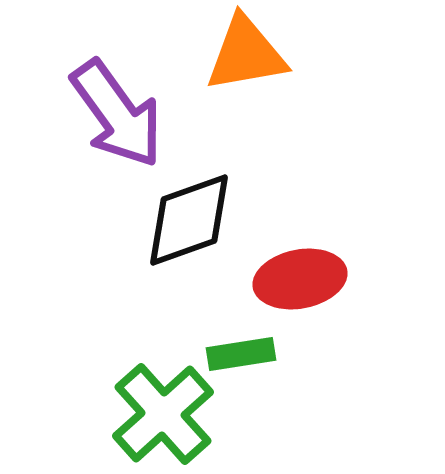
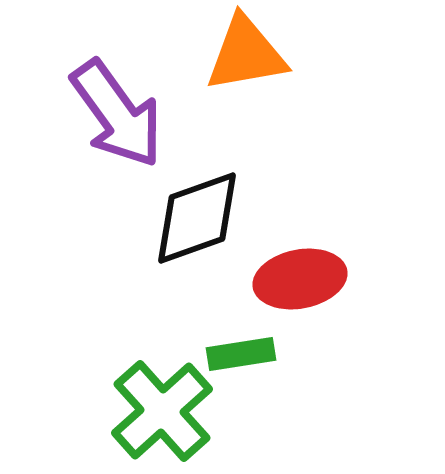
black diamond: moved 8 px right, 2 px up
green cross: moved 1 px left, 3 px up
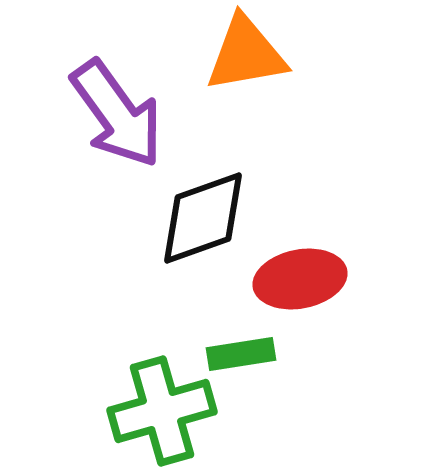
black diamond: moved 6 px right
green cross: rotated 26 degrees clockwise
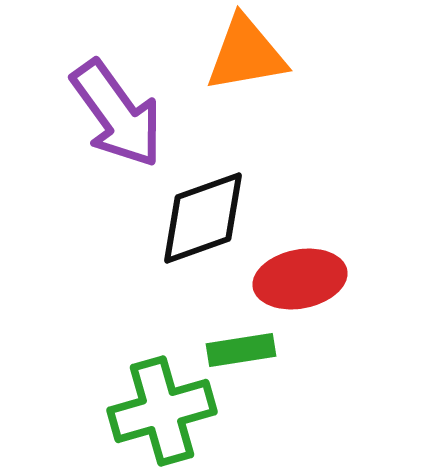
green rectangle: moved 4 px up
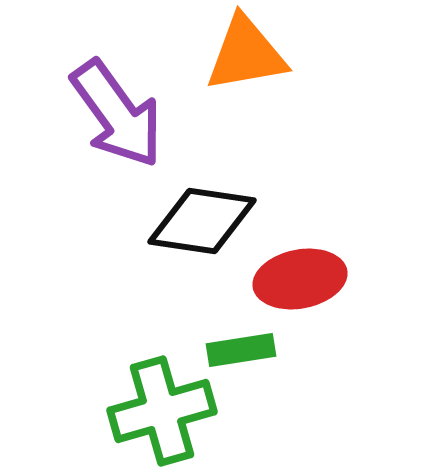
black diamond: moved 1 px left, 3 px down; rotated 28 degrees clockwise
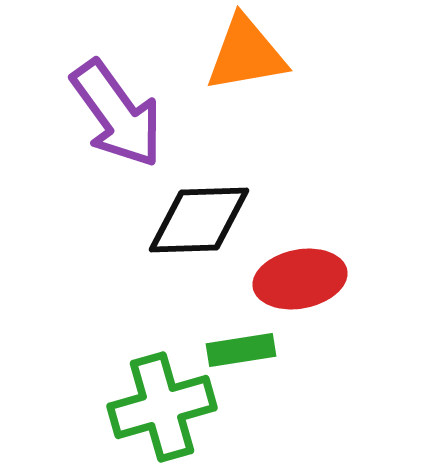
black diamond: moved 3 px left, 1 px up; rotated 10 degrees counterclockwise
green cross: moved 4 px up
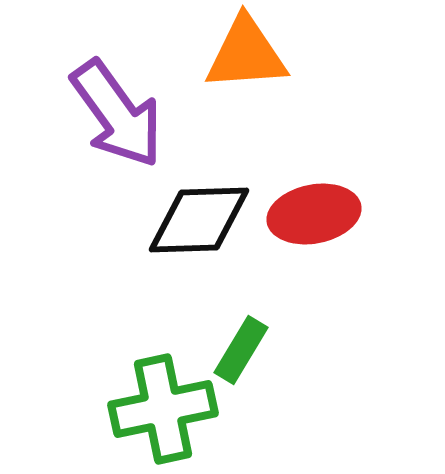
orange triangle: rotated 6 degrees clockwise
red ellipse: moved 14 px right, 65 px up
green rectangle: rotated 50 degrees counterclockwise
green cross: moved 1 px right, 2 px down; rotated 4 degrees clockwise
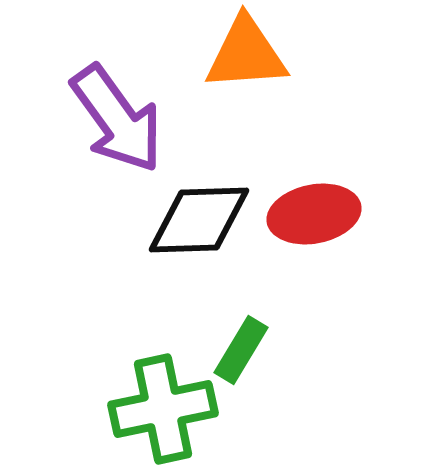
purple arrow: moved 5 px down
